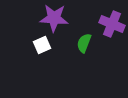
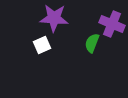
green semicircle: moved 8 px right
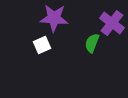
purple cross: moved 1 px up; rotated 15 degrees clockwise
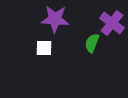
purple star: moved 1 px right, 1 px down
white square: moved 2 px right, 3 px down; rotated 24 degrees clockwise
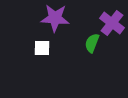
purple star: moved 1 px up
white square: moved 2 px left
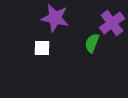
purple star: rotated 8 degrees clockwise
purple cross: rotated 15 degrees clockwise
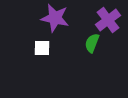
purple cross: moved 4 px left, 3 px up
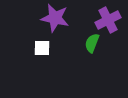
purple cross: rotated 10 degrees clockwise
